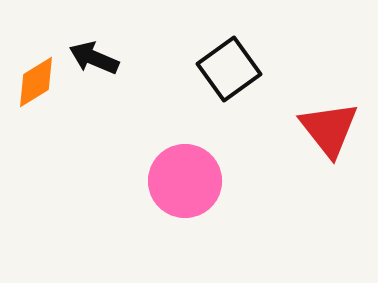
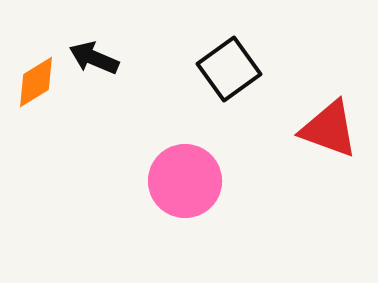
red triangle: rotated 32 degrees counterclockwise
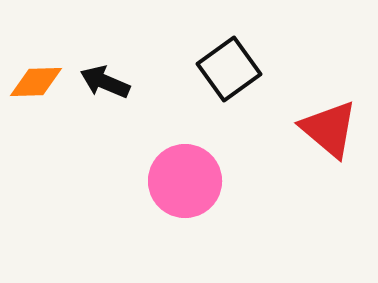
black arrow: moved 11 px right, 24 px down
orange diamond: rotated 30 degrees clockwise
red triangle: rotated 20 degrees clockwise
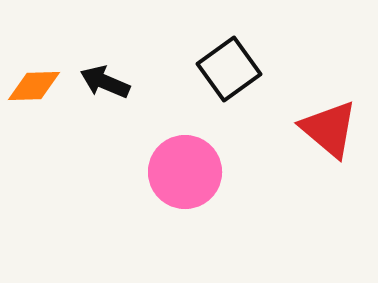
orange diamond: moved 2 px left, 4 px down
pink circle: moved 9 px up
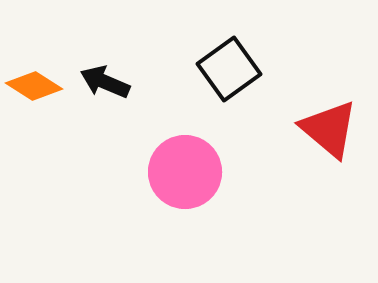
orange diamond: rotated 34 degrees clockwise
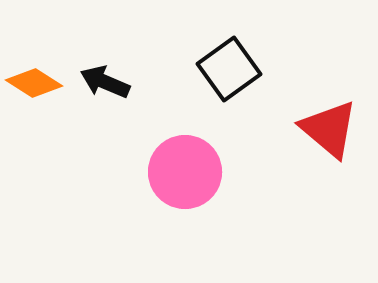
orange diamond: moved 3 px up
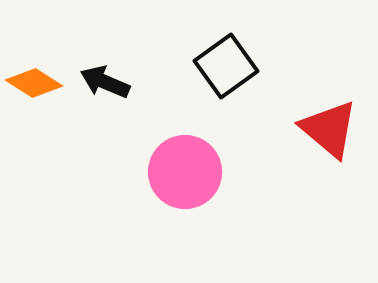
black square: moved 3 px left, 3 px up
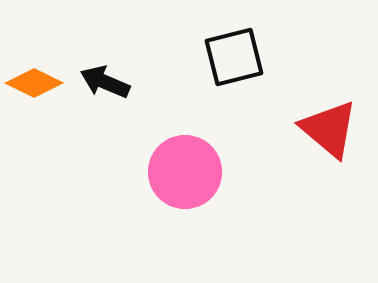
black square: moved 8 px right, 9 px up; rotated 22 degrees clockwise
orange diamond: rotated 6 degrees counterclockwise
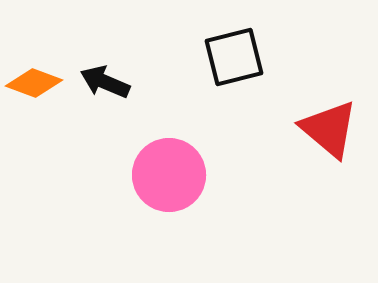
orange diamond: rotated 6 degrees counterclockwise
pink circle: moved 16 px left, 3 px down
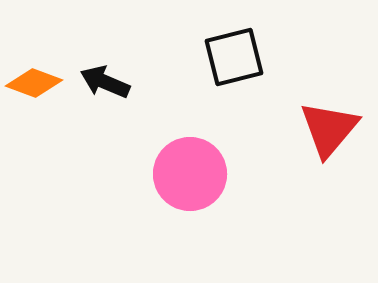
red triangle: rotated 30 degrees clockwise
pink circle: moved 21 px right, 1 px up
